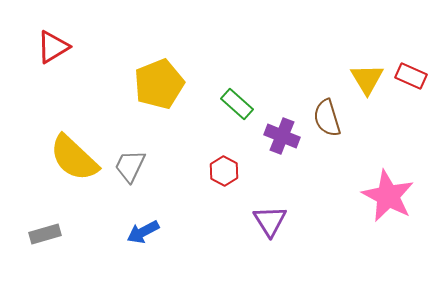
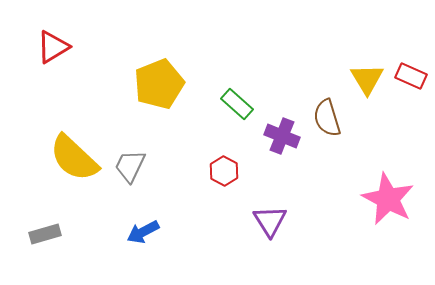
pink star: moved 3 px down
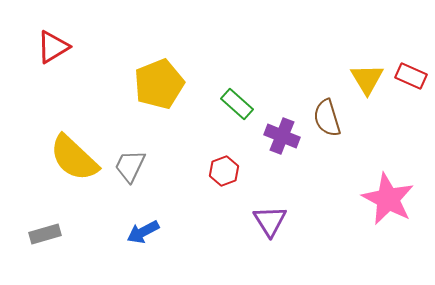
red hexagon: rotated 12 degrees clockwise
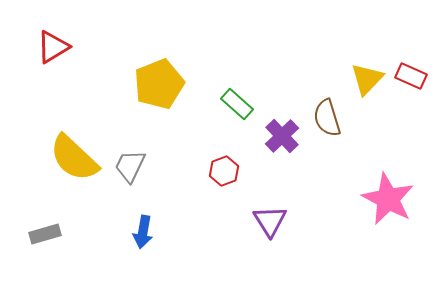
yellow triangle: rotated 15 degrees clockwise
purple cross: rotated 24 degrees clockwise
blue arrow: rotated 52 degrees counterclockwise
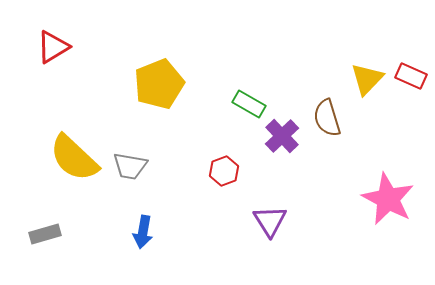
green rectangle: moved 12 px right; rotated 12 degrees counterclockwise
gray trapezoid: rotated 105 degrees counterclockwise
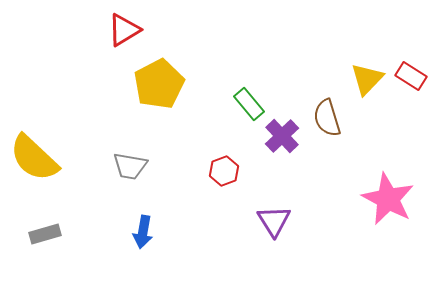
red triangle: moved 71 px right, 17 px up
red rectangle: rotated 8 degrees clockwise
yellow pentagon: rotated 6 degrees counterclockwise
green rectangle: rotated 20 degrees clockwise
yellow semicircle: moved 40 px left
purple triangle: moved 4 px right
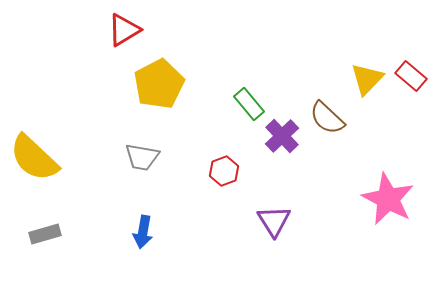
red rectangle: rotated 8 degrees clockwise
brown semicircle: rotated 30 degrees counterclockwise
gray trapezoid: moved 12 px right, 9 px up
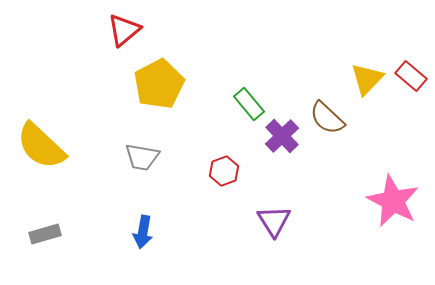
red triangle: rotated 9 degrees counterclockwise
yellow semicircle: moved 7 px right, 12 px up
pink star: moved 5 px right, 2 px down
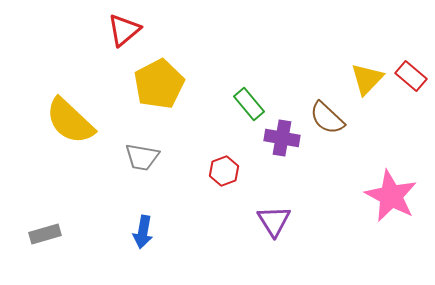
purple cross: moved 2 px down; rotated 36 degrees counterclockwise
yellow semicircle: moved 29 px right, 25 px up
pink star: moved 2 px left, 5 px up
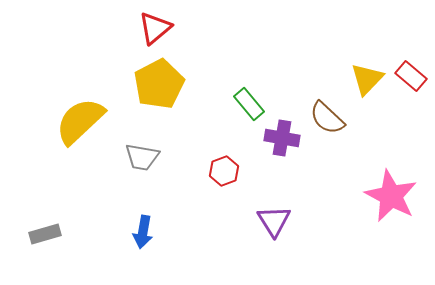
red triangle: moved 31 px right, 2 px up
yellow semicircle: moved 10 px right; rotated 94 degrees clockwise
